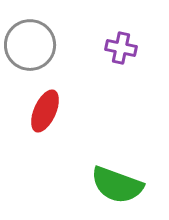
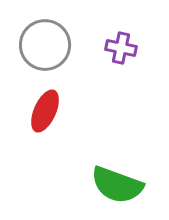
gray circle: moved 15 px right
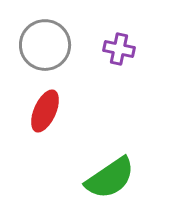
purple cross: moved 2 px left, 1 px down
green semicircle: moved 7 px left, 7 px up; rotated 54 degrees counterclockwise
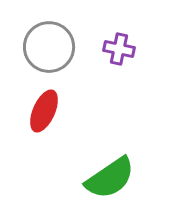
gray circle: moved 4 px right, 2 px down
red ellipse: moved 1 px left
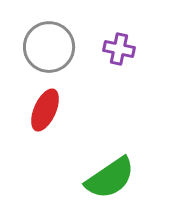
red ellipse: moved 1 px right, 1 px up
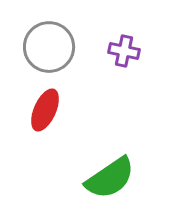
purple cross: moved 5 px right, 2 px down
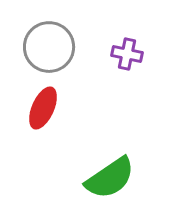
purple cross: moved 3 px right, 3 px down
red ellipse: moved 2 px left, 2 px up
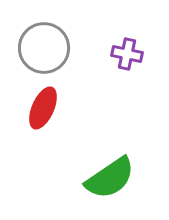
gray circle: moved 5 px left, 1 px down
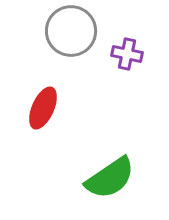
gray circle: moved 27 px right, 17 px up
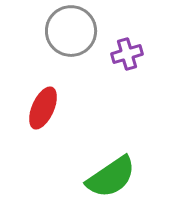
purple cross: rotated 28 degrees counterclockwise
green semicircle: moved 1 px right, 1 px up
